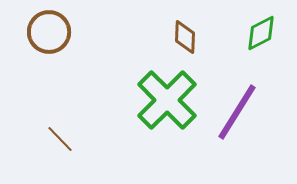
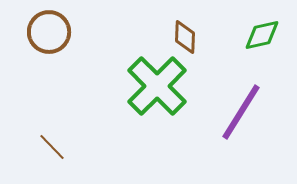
green diamond: moved 1 px right, 2 px down; rotated 15 degrees clockwise
green cross: moved 10 px left, 14 px up
purple line: moved 4 px right
brown line: moved 8 px left, 8 px down
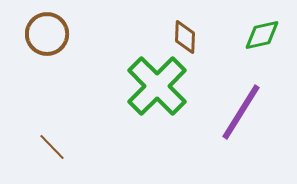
brown circle: moved 2 px left, 2 px down
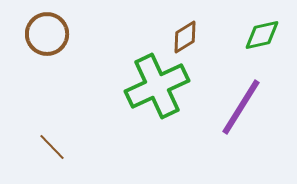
brown diamond: rotated 56 degrees clockwise
green cross: rotated 20 degrees clockwise
purple line: moved 5 px up
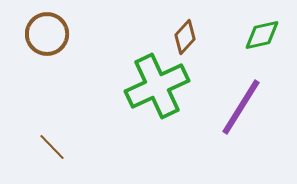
brown diamond: rotated 16 degrees counterclockwise
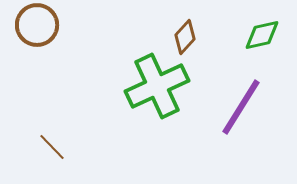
brown circle: moved 10 px left, 9 px up
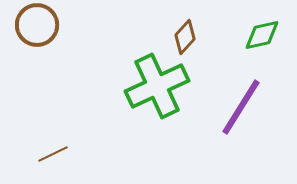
brown line: moved 1 px right, 7 px down; rotated 72 degrees counterclockwise
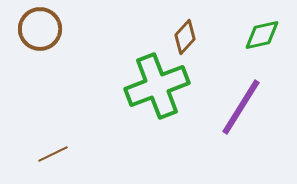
brown circle: moved 3 px right, 4 px down
green cross: rotated 4 degrees clockwise
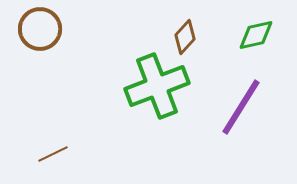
green diamond: moved 6 px left
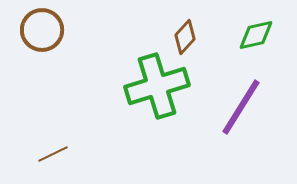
brown circle: moved 2 px right, 1 px down
green cross: rotated 4 degrees clockwise
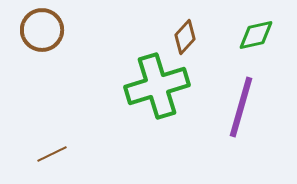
purple line: rotated 16 degrees counterclockwise
brown line: moved 1 px left
